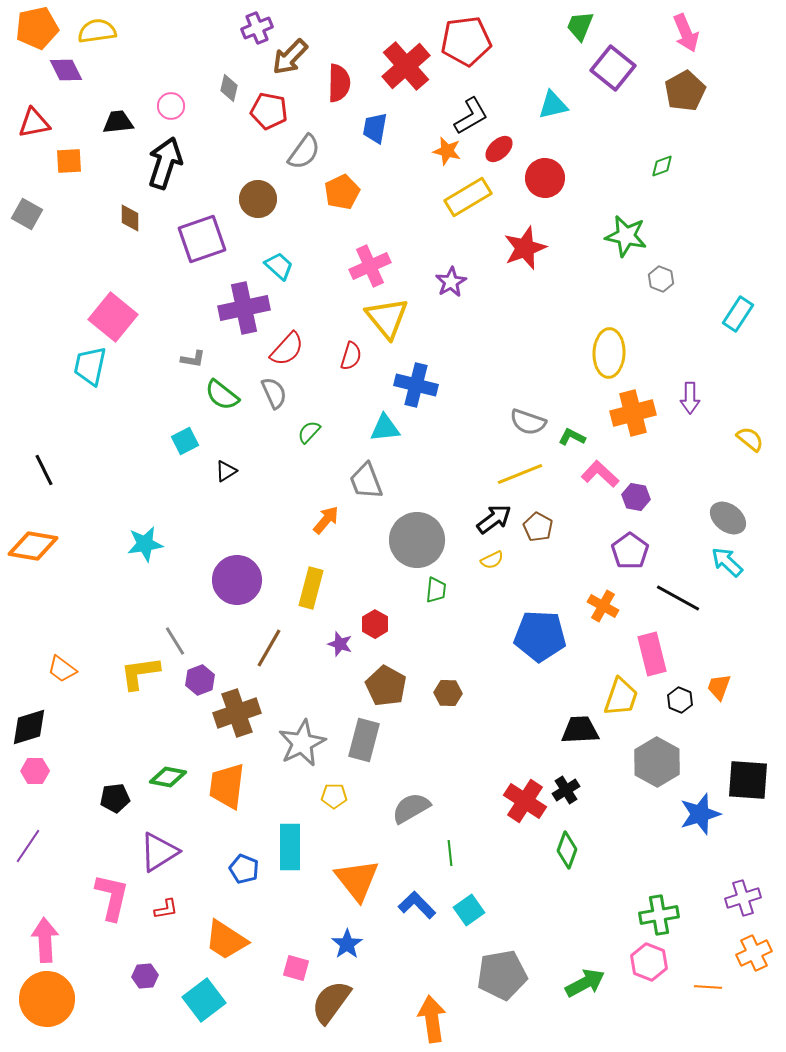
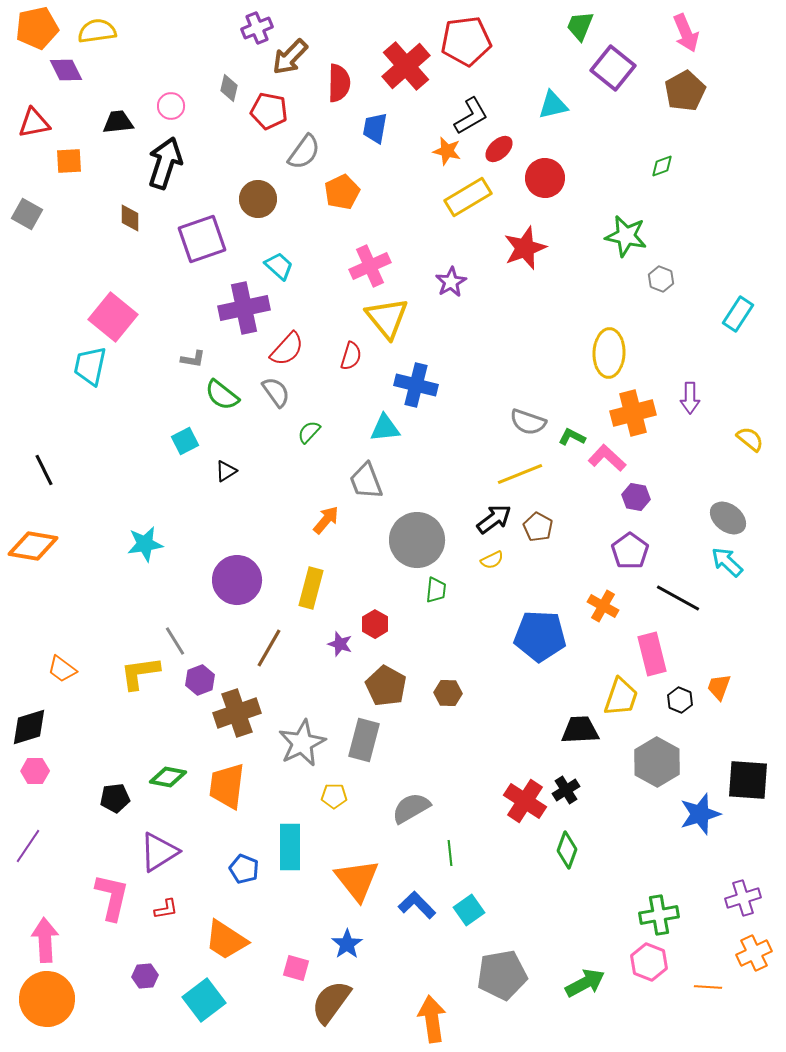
gray semicircle at (274, 393): moved 2 px right, 1 px up; rotated 12 degrees counterclockwise
pink L-shape at (600, 474): moved 7 px right, 16 px up
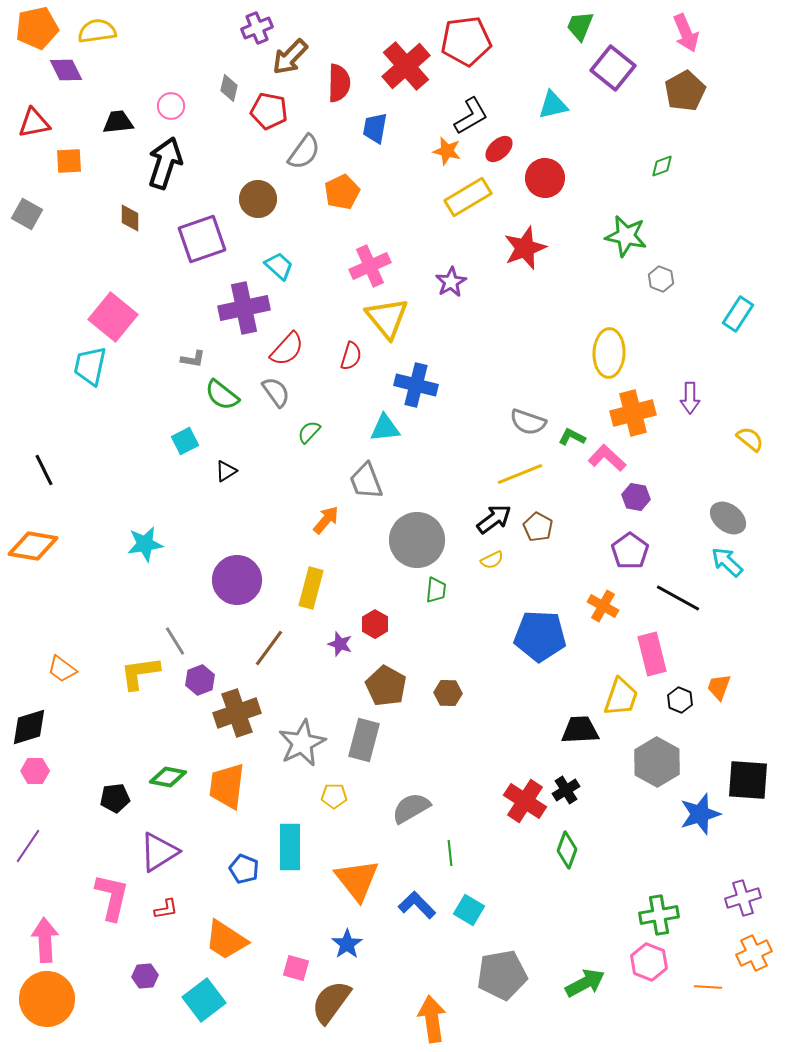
brown line at (269, 648): rotated 6 degrees clockwise
cyan square at (469, 910): rotated 24 degrees counterclockwise
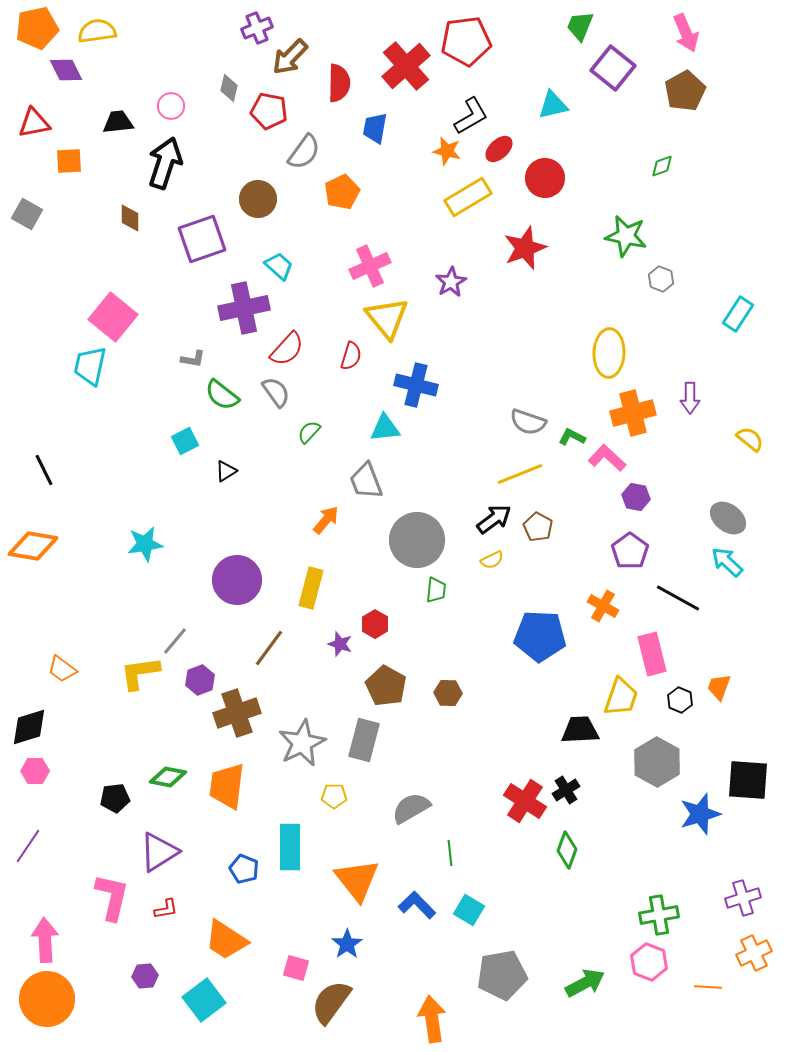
gray line at (175, 641): rotated 72 degrees clockwise
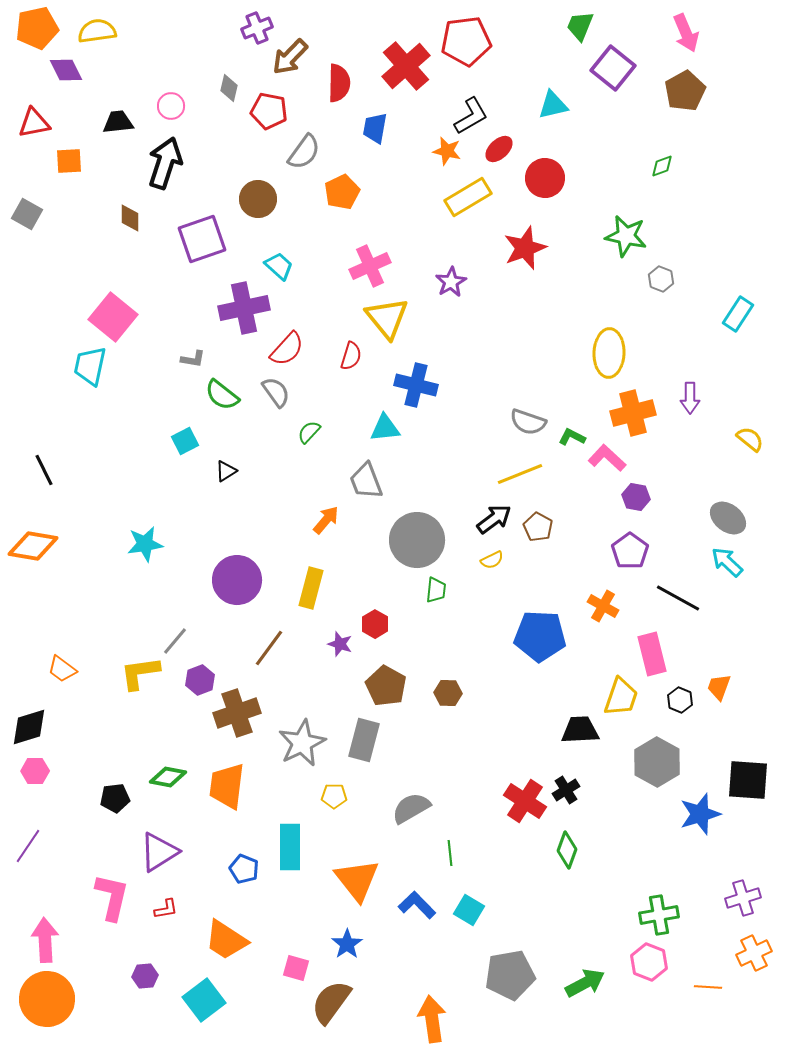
gray pentagon at (502, 975): moved 8 px right
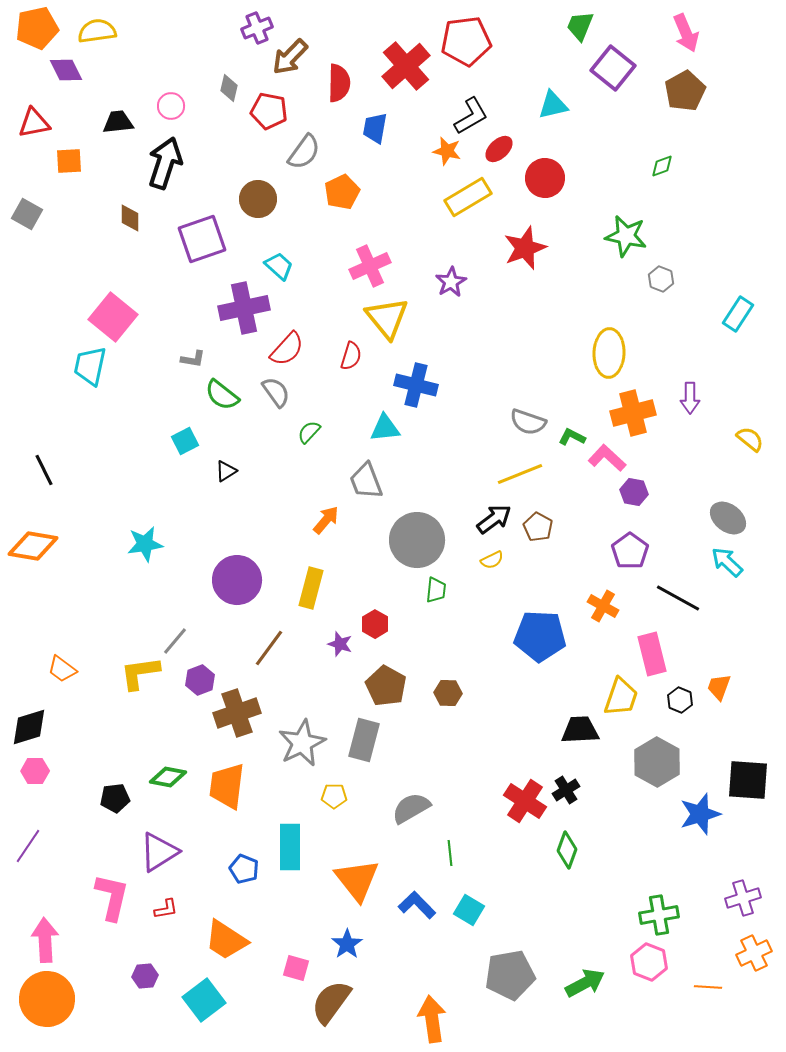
purple hexagon at (636, 497): moved 2 px left, 5 px up
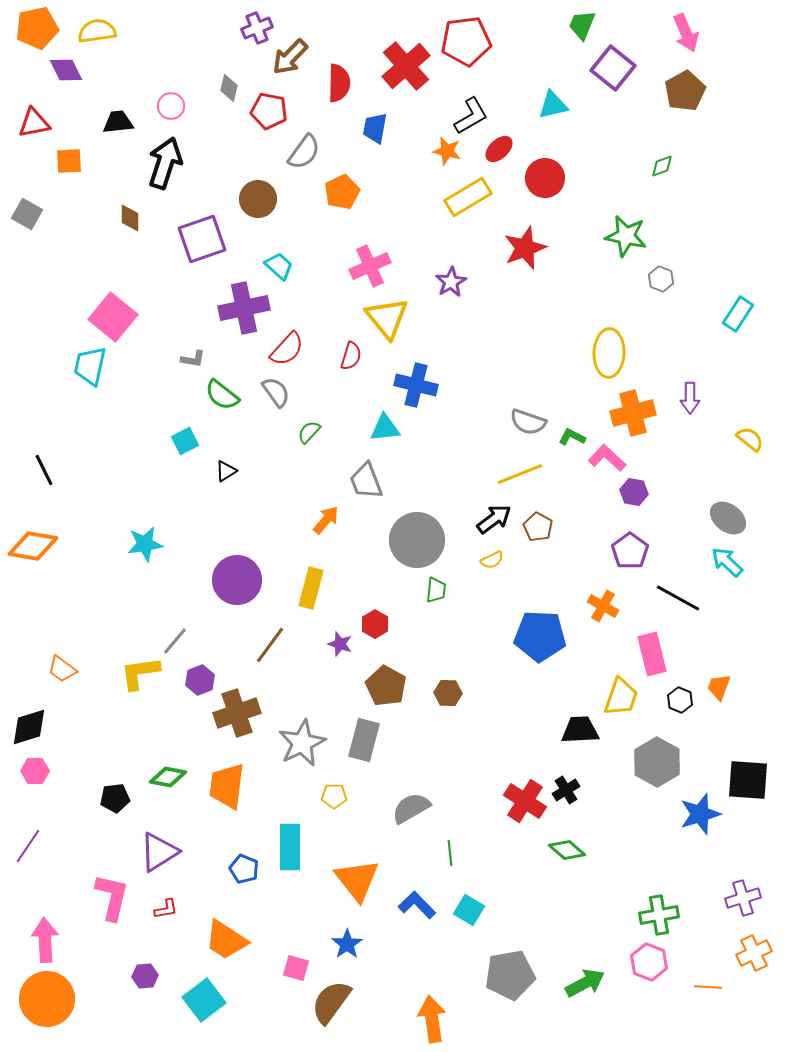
green trapezoid at (580, 26): moved 2 px right, 1 px up
brown line at (269, 648): moved 1 px right, 3 px up
green diamond at (567, 850): rotated 69 degrees counterclockwise
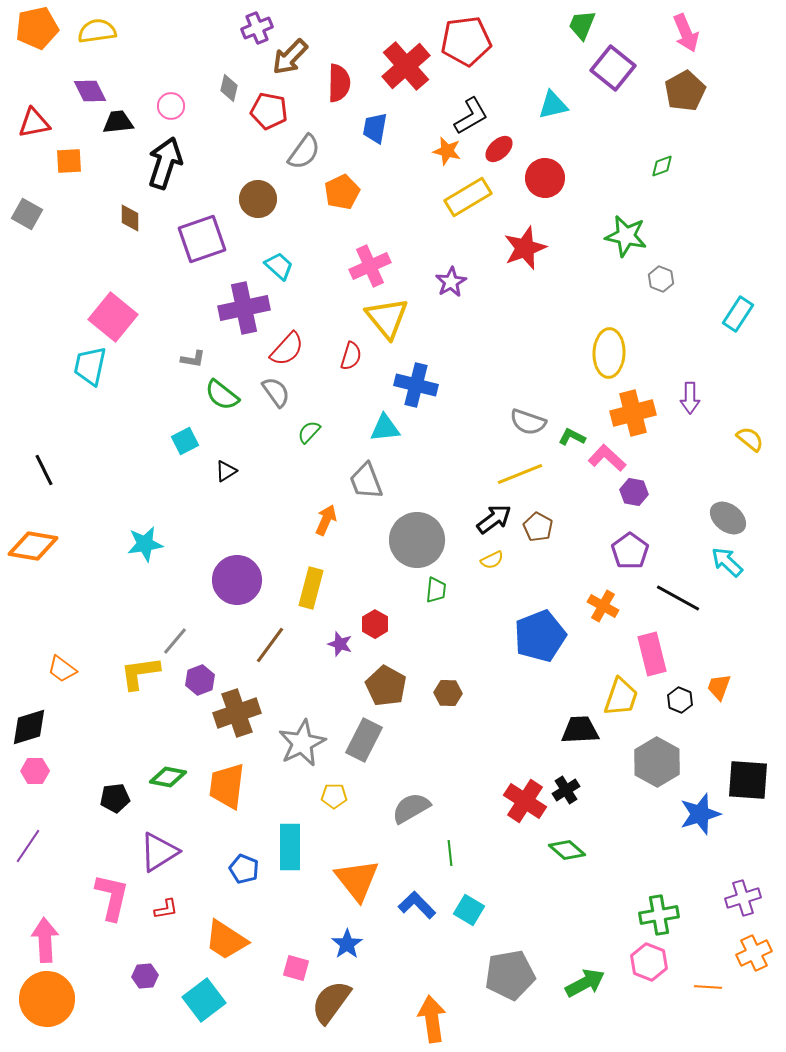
purple diamond at (66, 70): moved 24 px right, 21 px down
orange arrow at (326, 520): rotated 16 degrees counterclockwise
blue pentagon at (540, 636): rotated 24 degrees counterclockwise
gray rectangle at (364, 740): rotated 12 degrees clockwise
